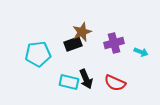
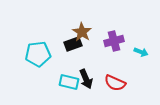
brown star: rotated 18 degrees counterclockwise
purple cross: moved 2 px up
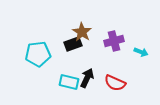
black arrow: moved 1 px right, 1 px up; rotated 132 degrees counterclockwise
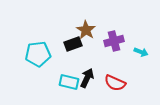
brown star: moved 4 px right, 2 px up
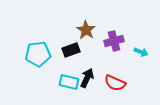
black rectangle: moved 2 px left, 6 px down
